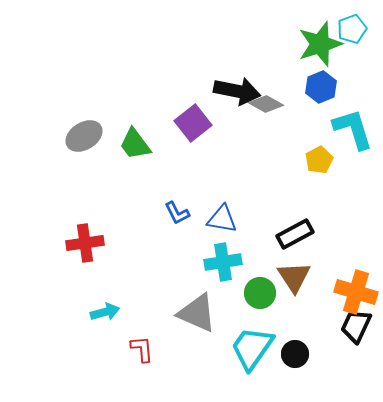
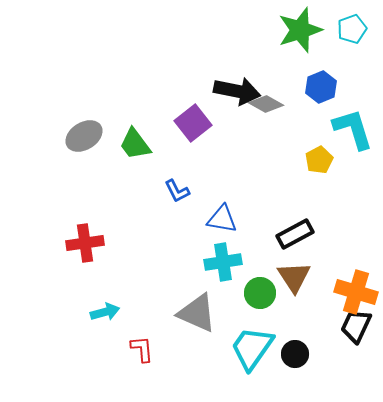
green star: moved 20 px left, 14 px up
blue L-shape: moved 22 px up
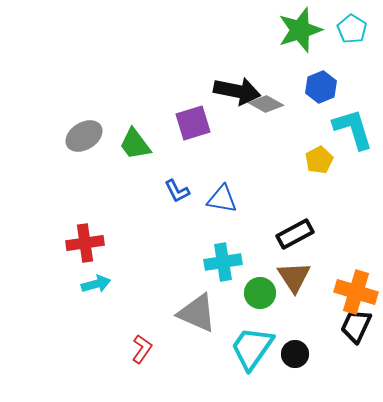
cyan pentagon: rotated 20 degrees counterclockwise
purple square: rotated 21 degrees clockwise
blue triangle: moved 20 px up
cyan arrow: moved 9 px left, 28 px up
red L-shape: rotated 40 degrees clockwise
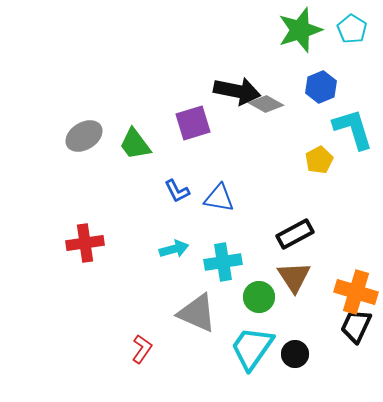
blue triangle: moved 3 px left, 1 px up
cyan arrow: moved 78 px right, 35 px up
green circle: moved 1 px left, 4 px down
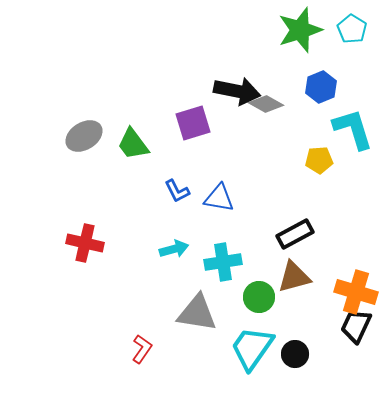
green trapezoid: moved 2 px left
yellow pentagon: rotated 24 degrees clockwise
red cross: rotated 21 degrees clockwise
brown triangle: rotated 48 degrees clockwise
gray triangle: rotated 15 degrees counterclockwise
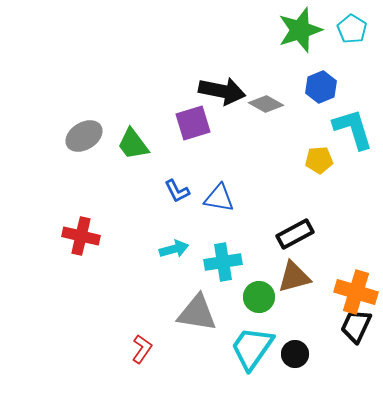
black arrow: moved 15 px left
red cross: moved 4 px left, 7 px up
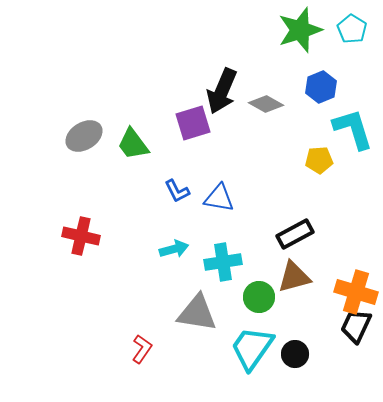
black arrow: rotated 102 degrees clockwise
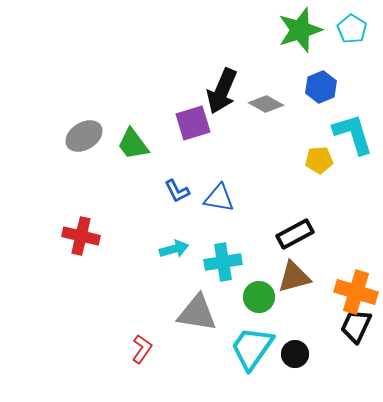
cyan L-shape: moved 5 px down
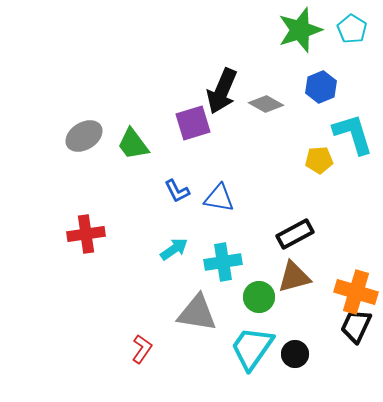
red cross: moved 5 px right, 2 px up; rotated 21 degrees counterclockwise
cyan arrow: rotated 20 degrees counterclockwise
